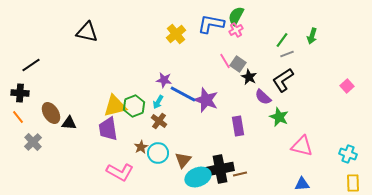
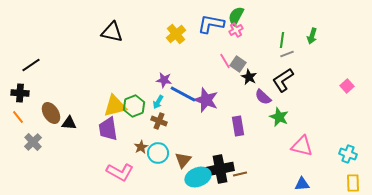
black triangle at (87, 32): moved 25 px right
green line at (282, 40): rotated 28 degrees counterclockwise
brown cross at (159, 121): rotated 14 degrees counterclockwise
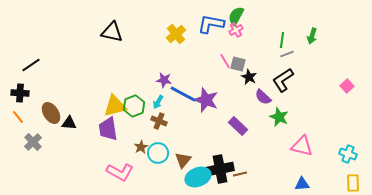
gray square at (238, 64): rotated 21 degrees counterclockwise
purple rectangle at (238, 126): rotated 36 degrees counterclockwise
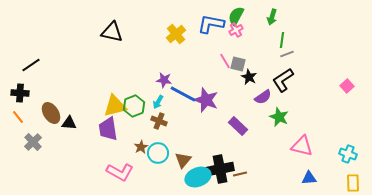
green arrow at (312, 36): moved 40 px left, 19 px up
purple semicircle at (263, 97): rotated 78 degrees counterclockwise
blue triangle at (302, 184): moved 7 px right, 6 px up
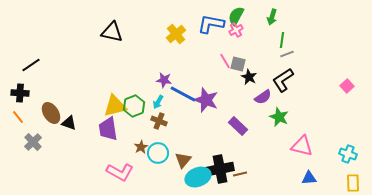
black triangle at (69, 123): rotated 14 degrees clockwise
